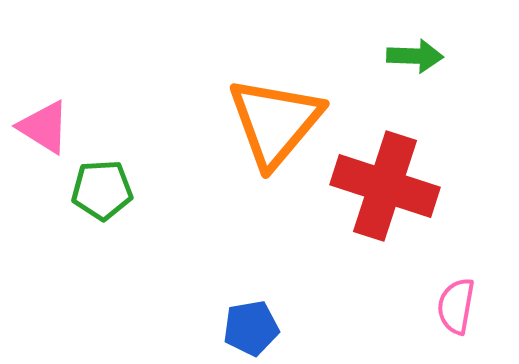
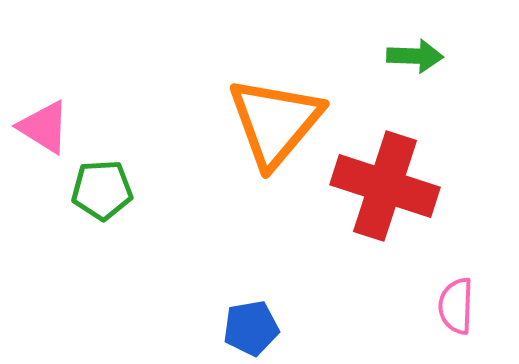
pink semicircle: rotated 8 degrees counterclockwise
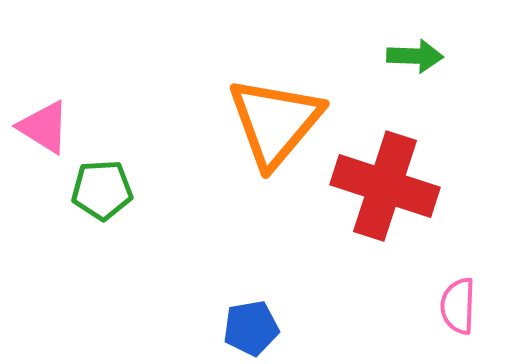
pink semicircle: moved 2 px right
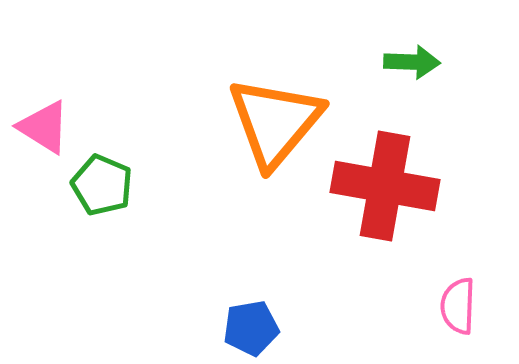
green arrow: moved 3 px left, 6 px down
red cross: rotated 8 degrees counterclockwise
green pentagon: moved 5 px up; rotated 26 degrees clockwise
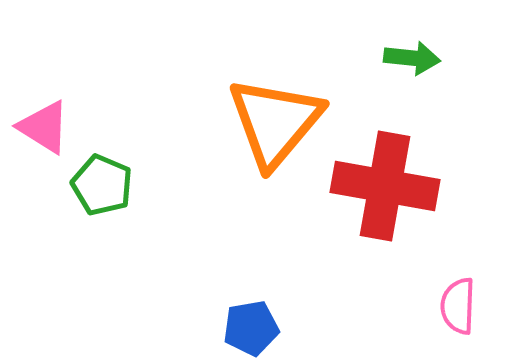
green arrow: moved 4 px up; rotated 4 degrees clockwise
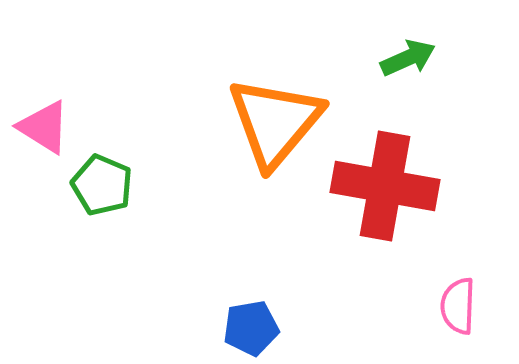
green arrow: moved 4 px left; rotated 30 degrees counterclockwise
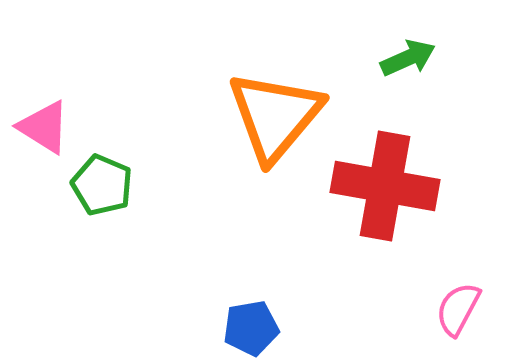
orange triangle: moved 6 px up
pink semicircle: moved 3 px down; rotated 26 degrees clockwise
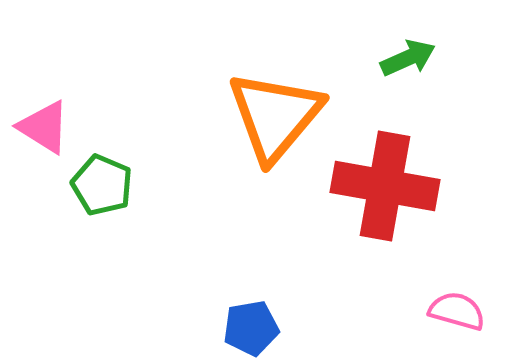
pink semicircle: moved 1 px left, 2 px down; rotated 78 degrees clockwise
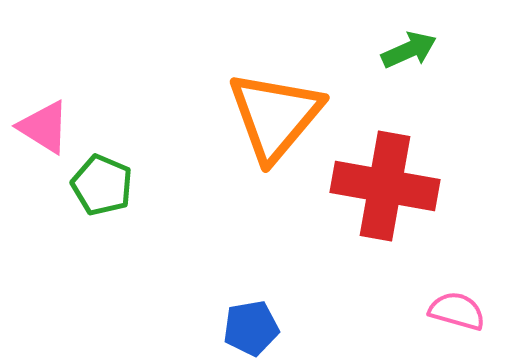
green arrow: moved 1 px right, 8 px up
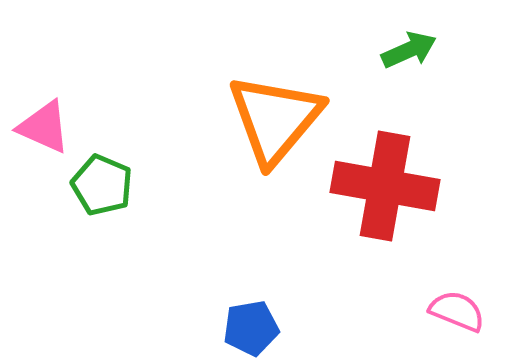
orange triangle: moved 3 px down
pink triangle: rotated 8 degrees counterclockwise
pink semicircle: rotated 6 degrees clockwise
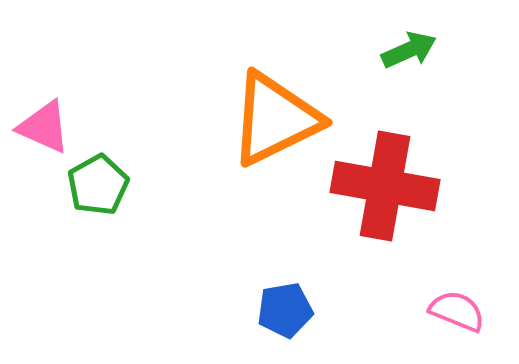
orange triangle: rotated 24 degrees clockwise
green pentagon: moved 4 px left; rotated 20 degrees clockwise
blue pentagon: moved 34 px right, 18 px up
